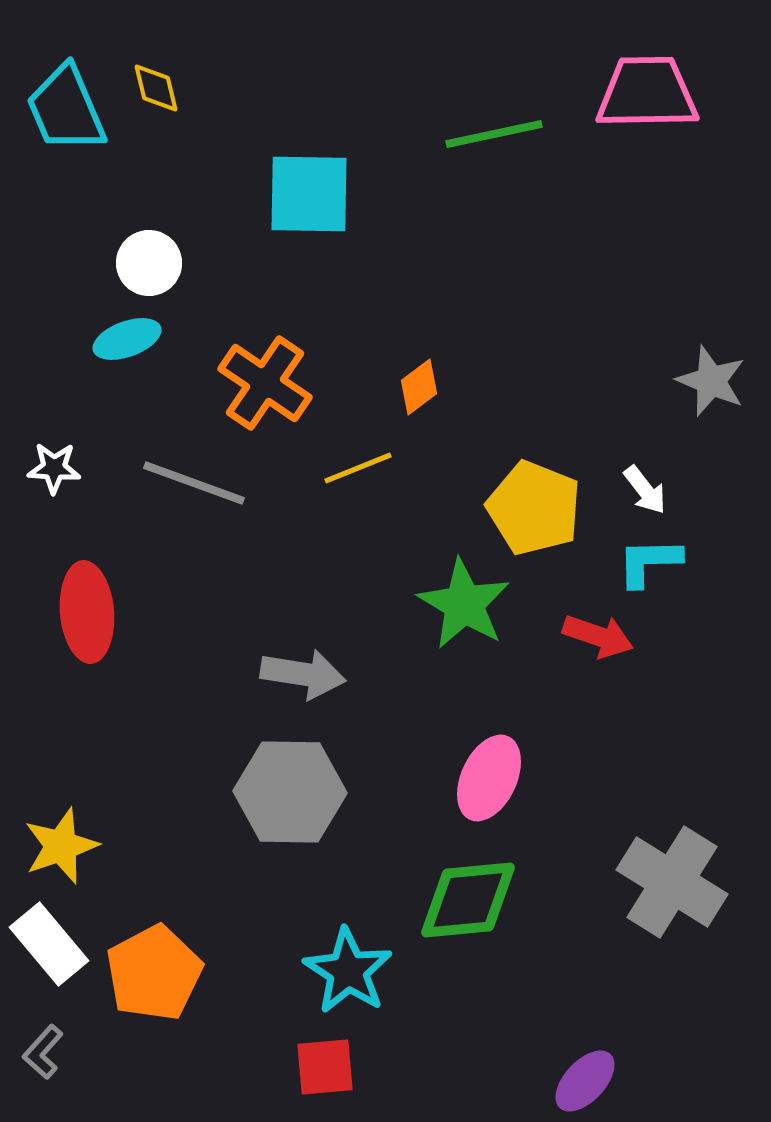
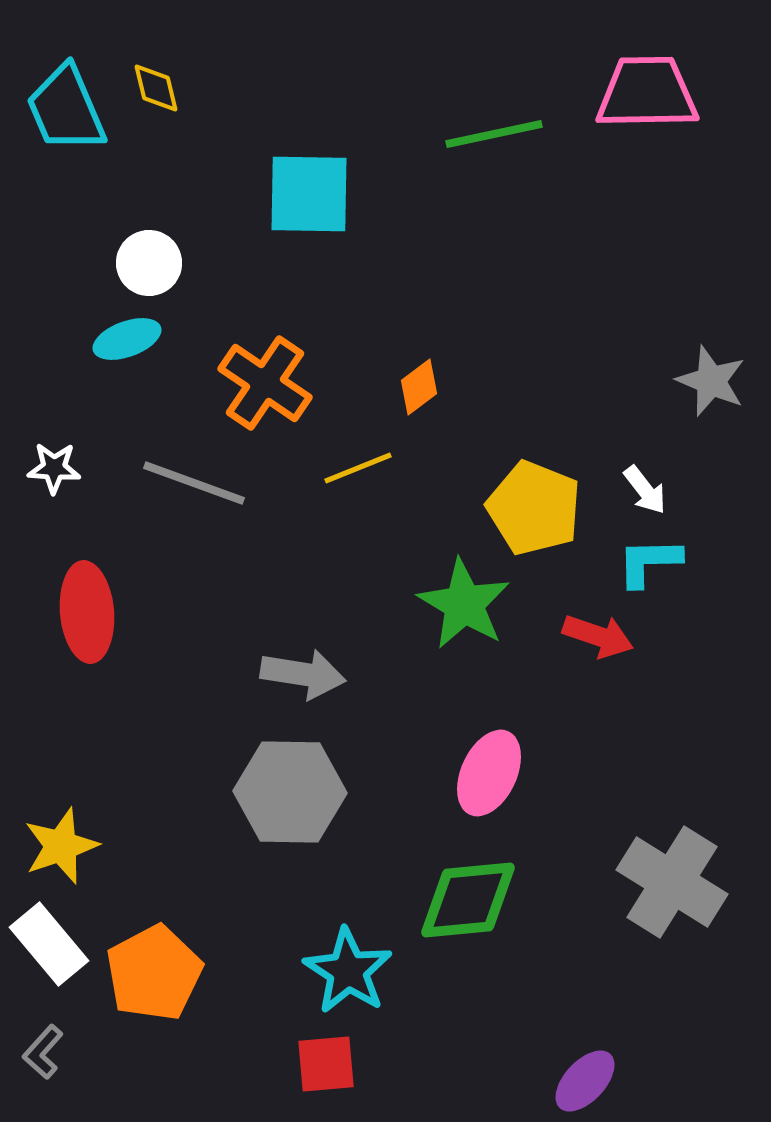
pink ellipse: moved 5 px up
red square: moved 1 px right, 3 px up
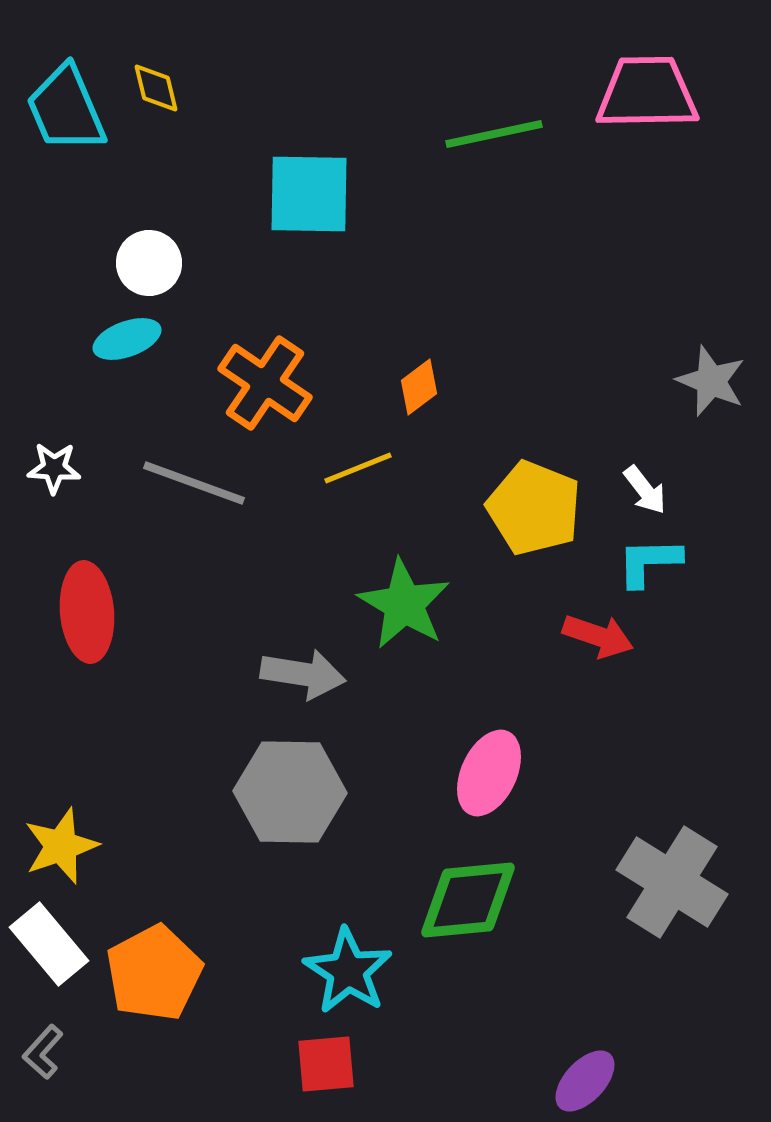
green star: moved 60 px left
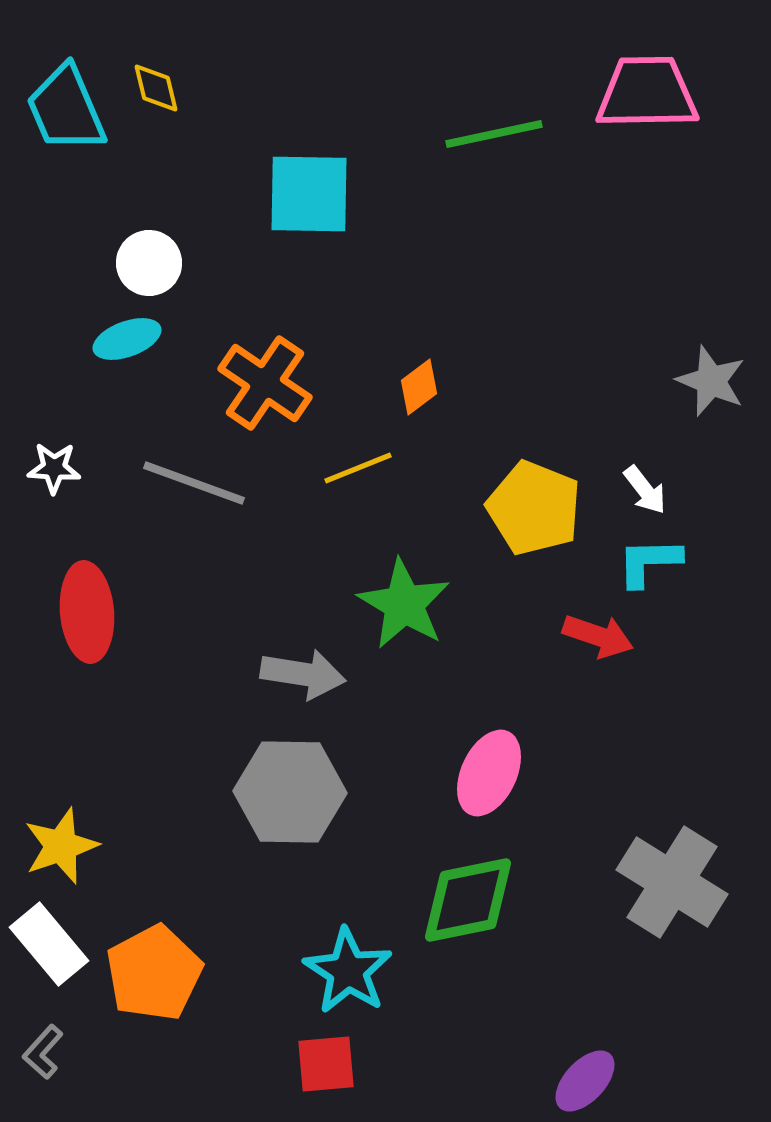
green diamond: rotated 6 degrees counterclockwise
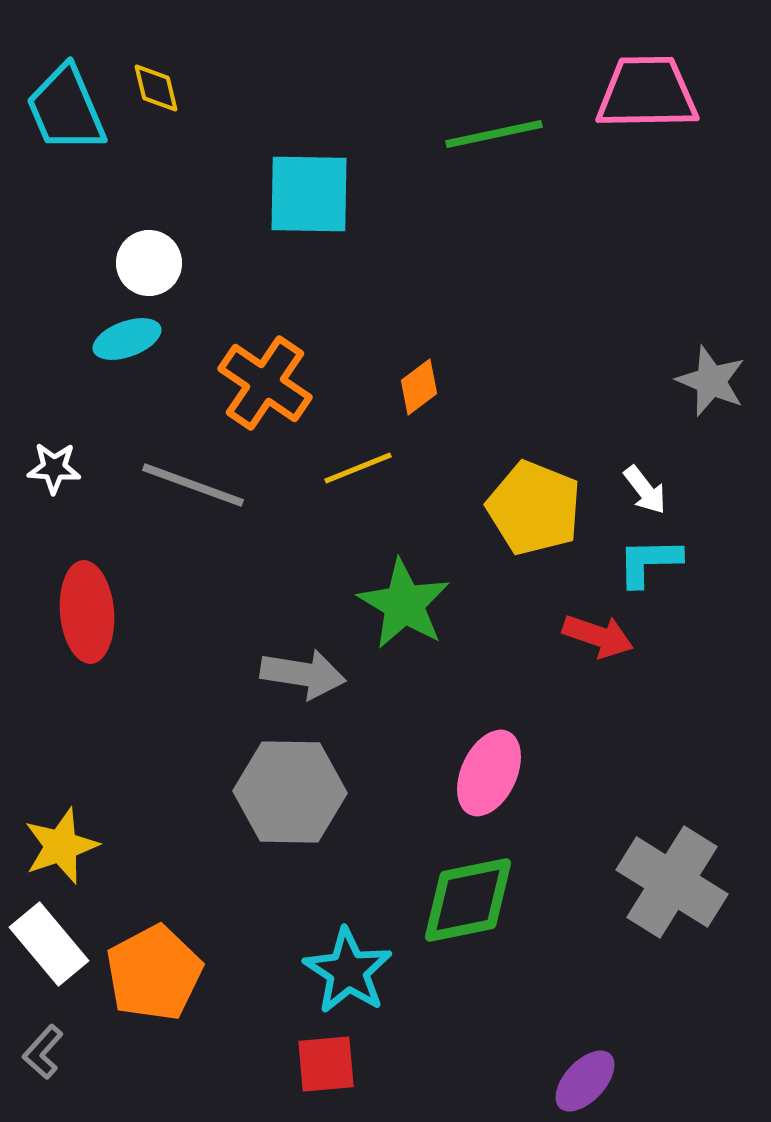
gray line: moved 1 px left, 2 px down
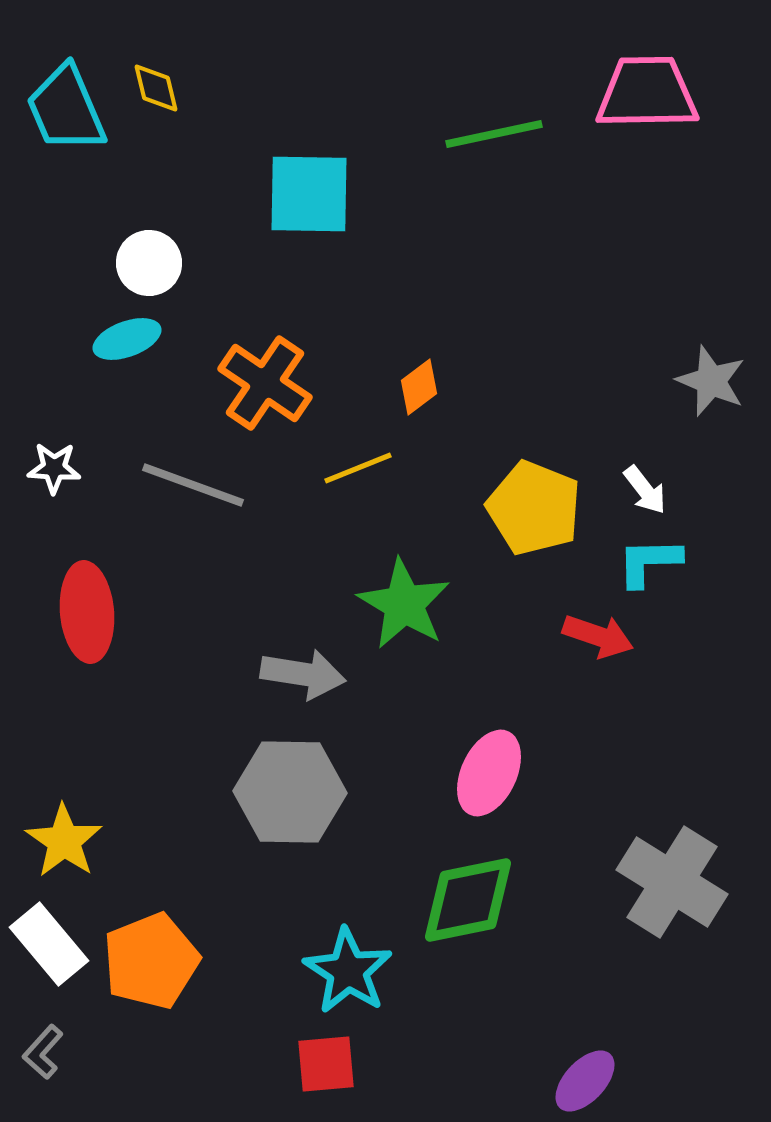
yellow star: moved 3 px right, 5 px up; rotated 18 degrees counterclockwise
orange pentagon: moved 3 px left, 12 px up; rotated 6 degrees clockwise
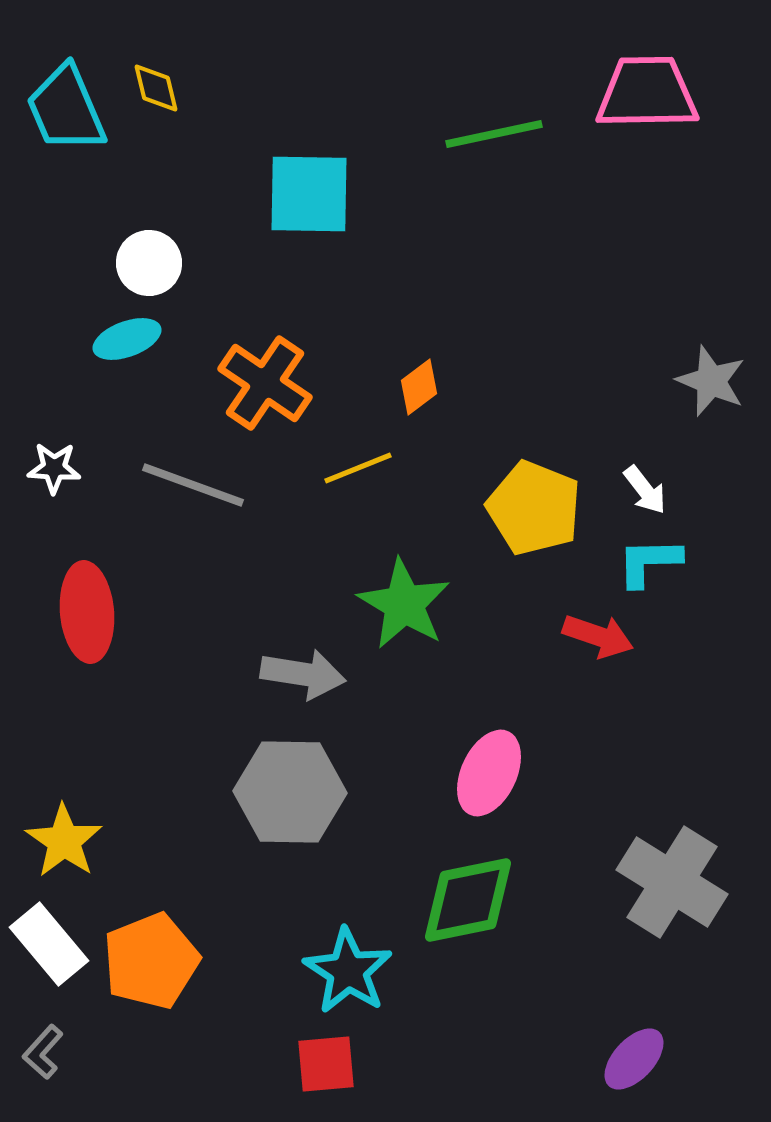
purple ellipse: moved 49 px right, 22 px up
